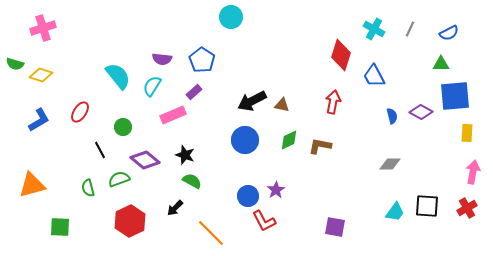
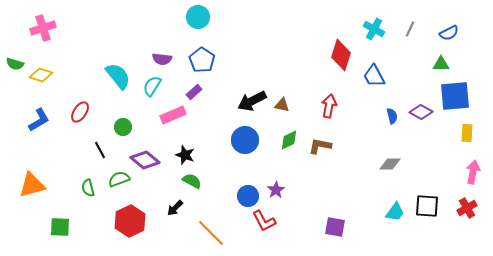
cyan circle at (231, 17): moved 33 px left
red arrow at (333, 102): moved 4 px left, 4 px down
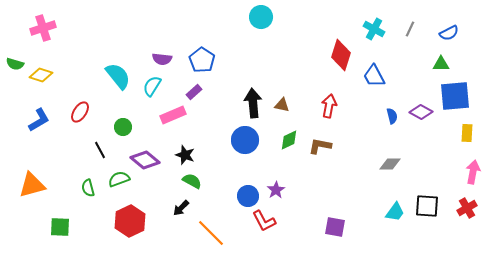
cyan circle at (198, 17): moved 63 px right
black arrow at (252, 101): moved 1 px right, 2 px down; rotated 112 degrees clockwise
black arrow at (175, 208): moved 6 px right
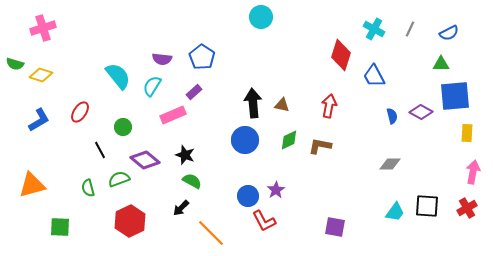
blue pentagon at (202, 60): moved 3 px up
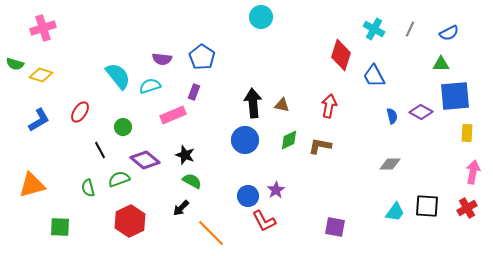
cyan semicircle at (152, 86): moved 2 px left; rotated 40 degrees clockwise
purple rectangle at (194, 92): rotated 28 degrees counterclockwise
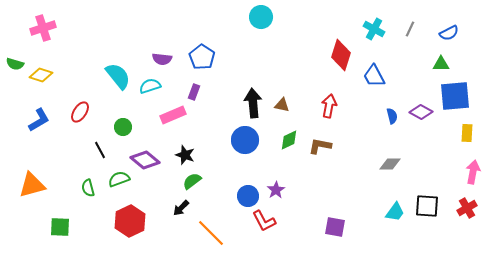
green semicircle at (192, 181): rotated 66 degrees counterclockwise
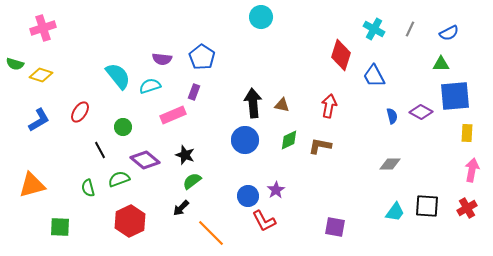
pink arrow at (473, 172): moved 1 px left, 2 px up
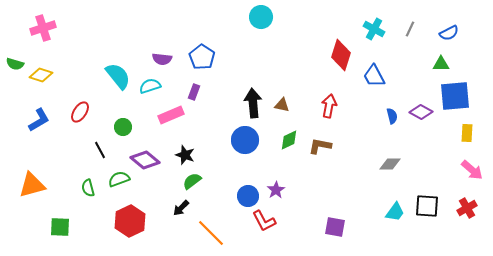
pink rectangle at (173, 115): moved 2 px left
pink arrow at (472, 170): rotated 120 degrees clockwise
